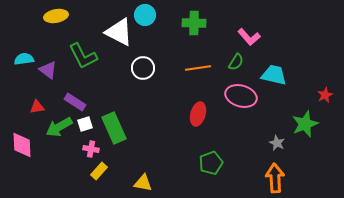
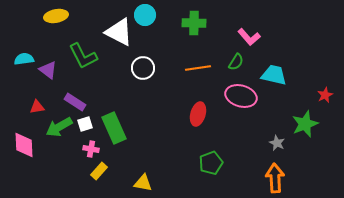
pink diamond: moved 2 px right
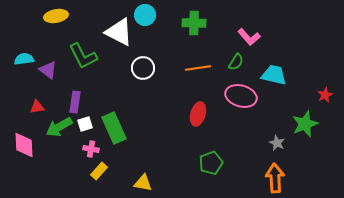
purple rectangle: rotated 65 degrees clockwise
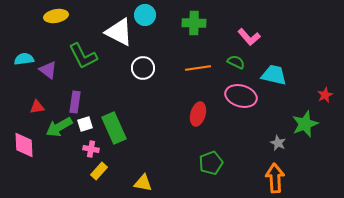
green semicircle: rotated 96 degrees counterclockwise
gray star: moved 1 px right
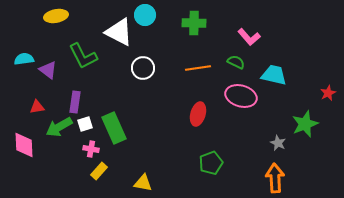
red star: moved 3 px right, 2 px up
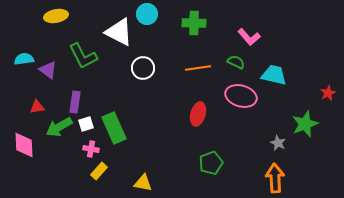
cyan circle: moved 2 px right, 1 px up
white square: moved 1 px right
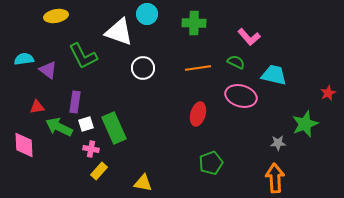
white triangle: rotated 8 degrees counterclockwise
green arrow: rotated 56 degrees clockwise
gray star: rotated 28 degrees counterclockwise
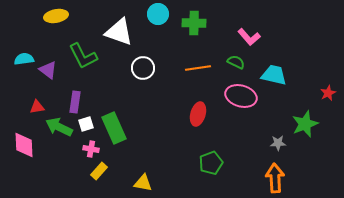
cyan circle: moved 11 px right
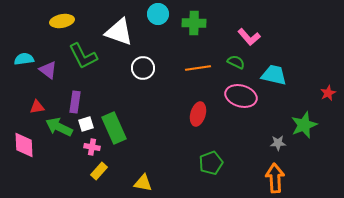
yellow ellipse: moved 6 px right, 5 px down
green star: moved 1 px left, 1 px down
pink cross: moved 1 px right, 2 px up
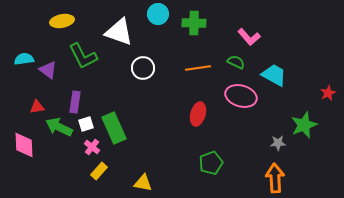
cyan trapezoid: rotated 16 degrees clockwise
pink cross: rotated 28 degrees clockwise
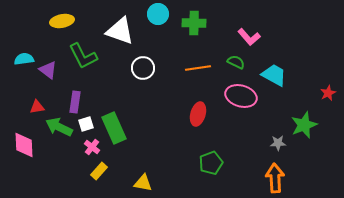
white triangle: moved 1 px right, 1 px up
